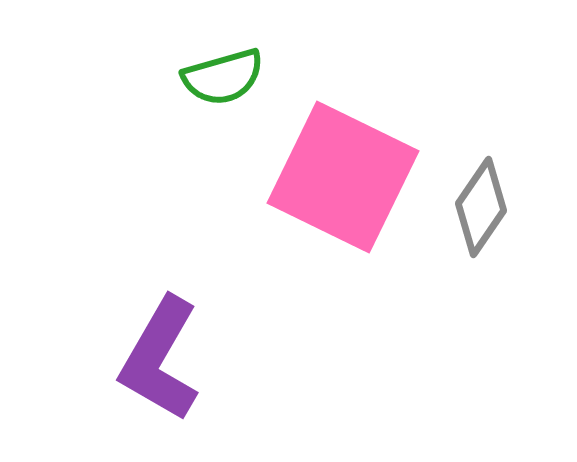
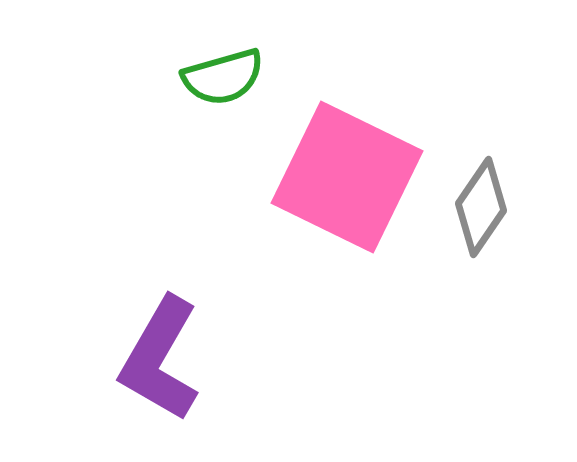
pink square: moved 4 px right
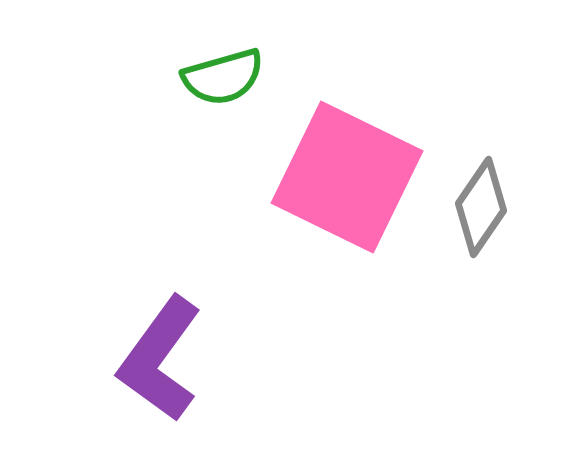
purple L-shape: rotated 6 degrees clockwise
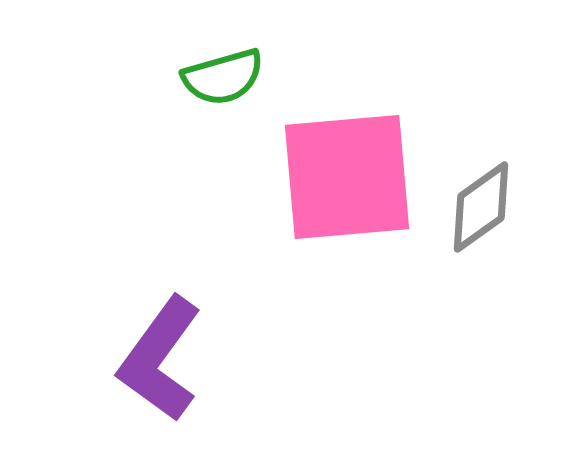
pink square: rotated 31 degrees counterclockwise
gray diamond: rotated 20 degrees clockwise
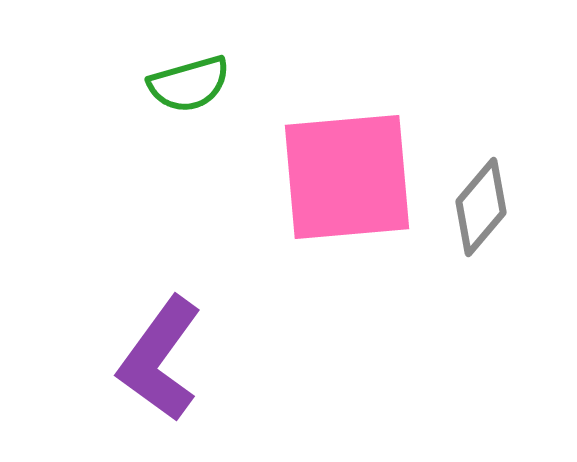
green semicircle: moved 34 px left, 7 px down
gray diamond: rotated 14 degrees counterclockwise
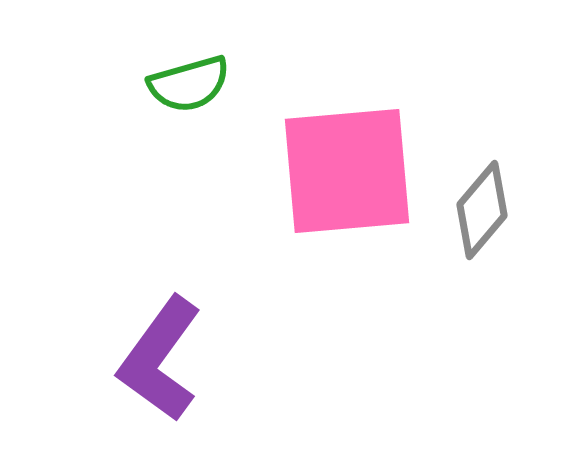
pink square: moved 6 px up
gray diamond: moved 1 px right, 3 px down
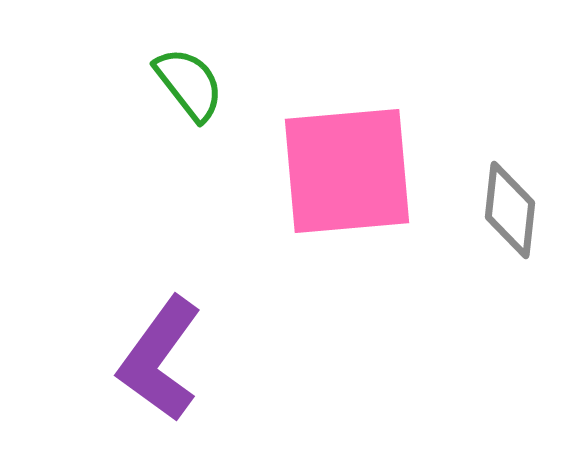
green semicircle: rotated 112 degrees counterclockwise
gray diamond: moved 28 px right; rotated 34 degrees counterclockwise
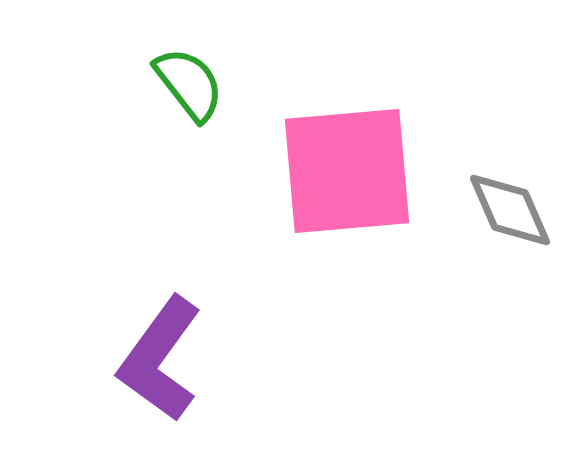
gray diamond: rotated 30 degrees counterclockwise
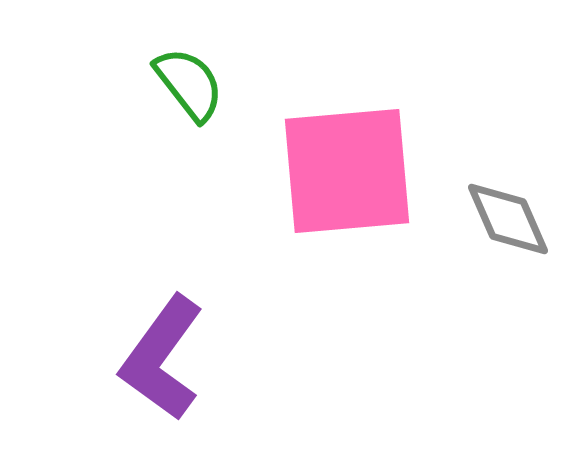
gray diamond: moved 2 px left, 9 px down
purple L-shape: moved 2 px right, 1 px up
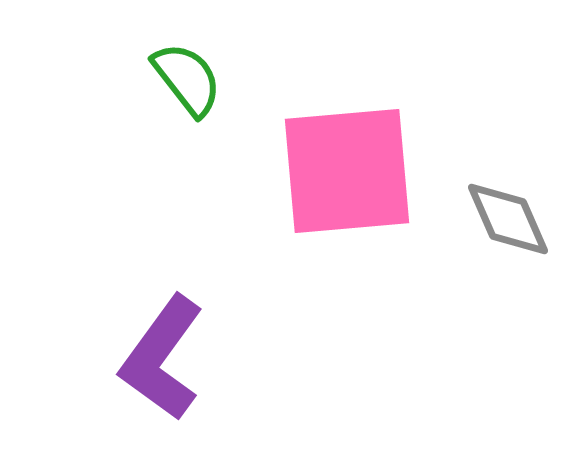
green semicircle: moved 2 px left, 5 px up
